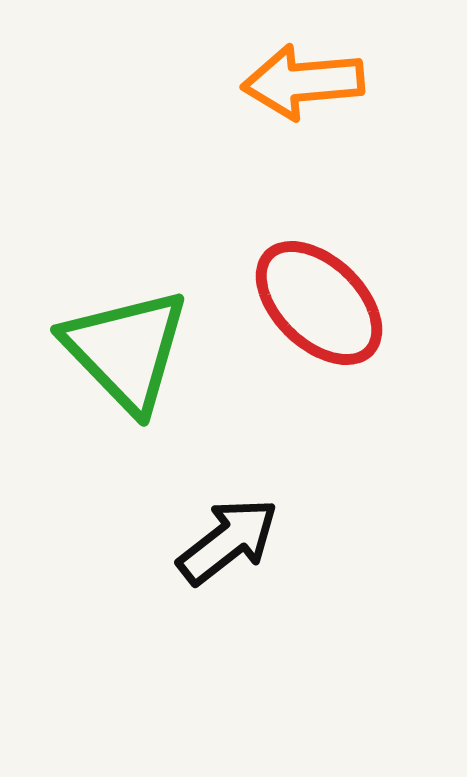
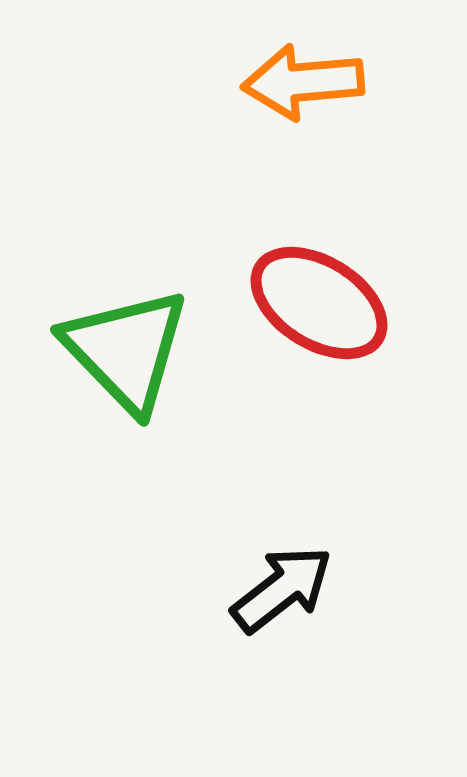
red ellipse: rotated 12 degrees counterclockwise
black arrow: moved 54 px right, 48 px down
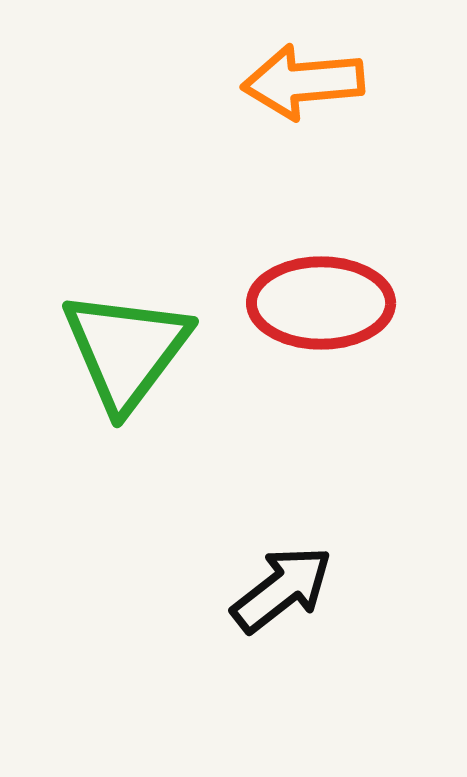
red ellipse: moved 2 px right; rotated 32 degrees counterclockwise
green triangle: rotated 21 degrees clockwise
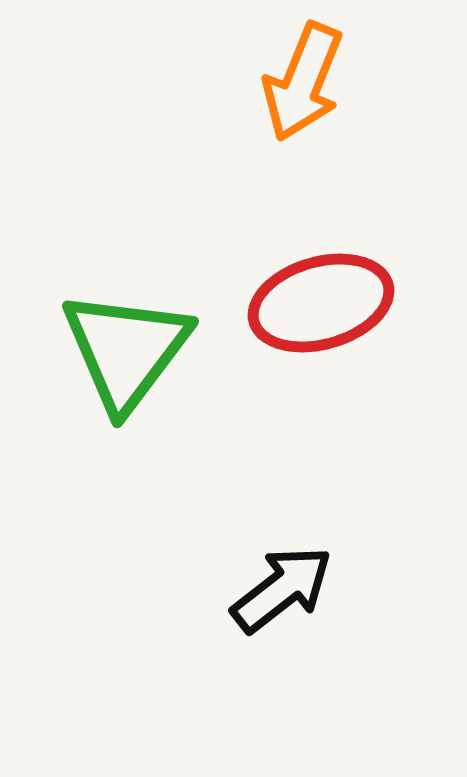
orange arrow: rotated 63 degrees counterclockwise
red ellipse: rotated 16 degrees counterclockwise
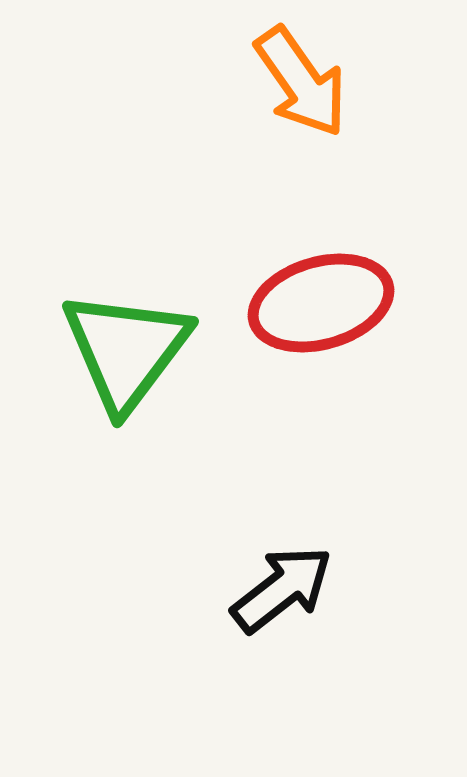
orange arrow: moved 2 px left; rotated 57 degrees counterclockwise
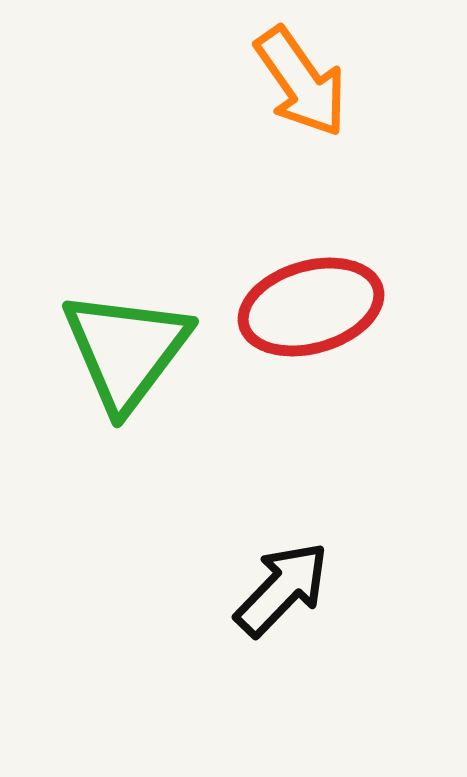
red ellipse: moved 10 px left, 4 px down
black arrow: rotated 8 degrees counterclockwise
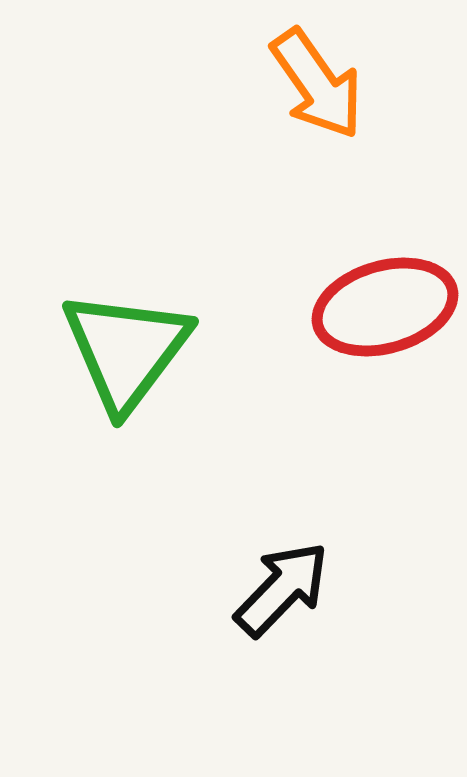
orange arrow: moved 16 px right, 2 px down
red ellipse: moved 74 px right
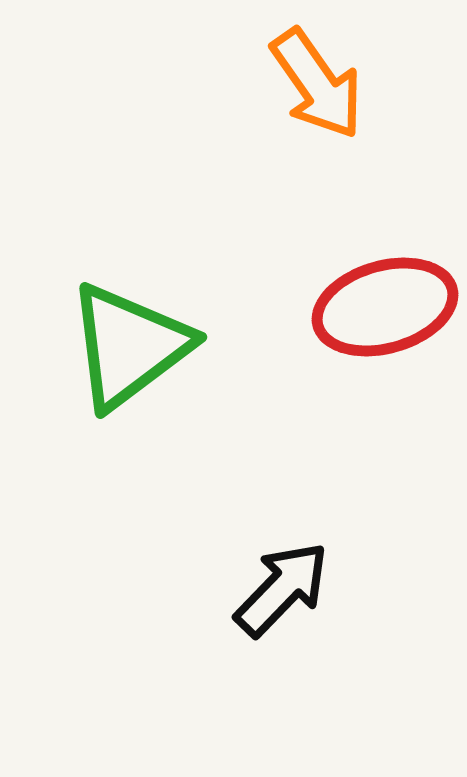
green triangle: moved 3 px right, 4 px up; rotated 16 degrees clockwise
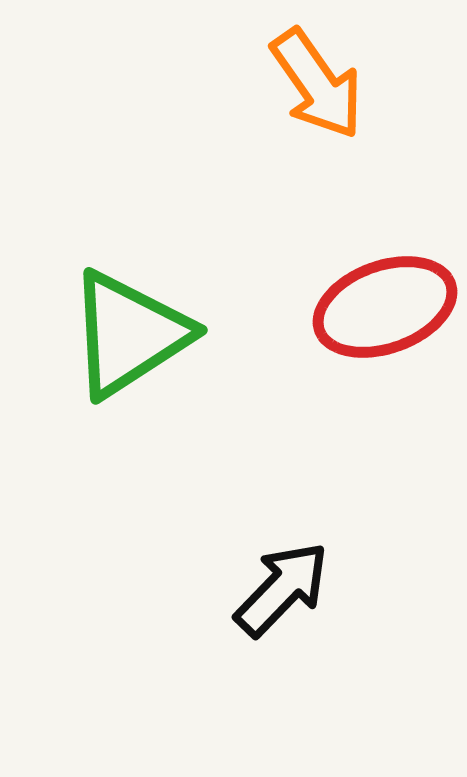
red ellipse: rotated 4 degrees counterclockwise
green triangle: moved 12 px up; rotated 4 degrees clockwise
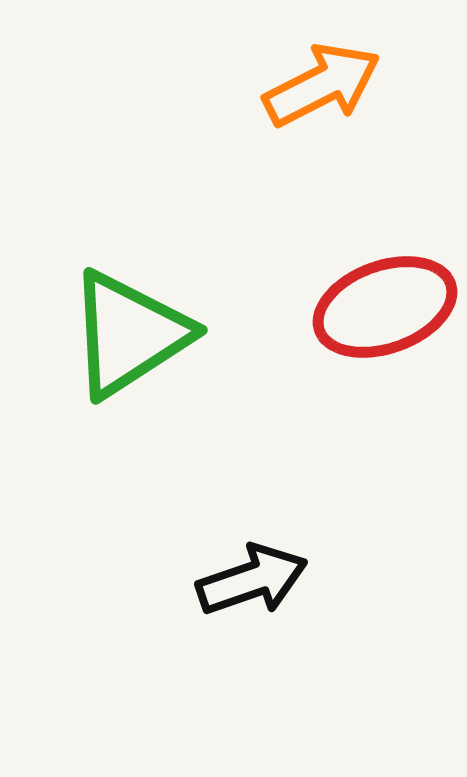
orange arrow: moved 5 px right, 1 px down; rotated 82 degrees counterclockwise
black arrow: moved 30 px left, 9 px up; rotated 27 degrees clockwise
